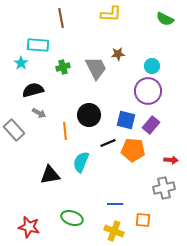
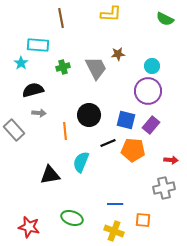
gray arrow: rotated 24 degrees counterclockwise
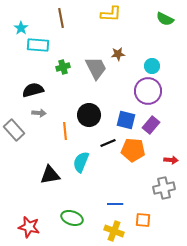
cyan star: moved 35 px up
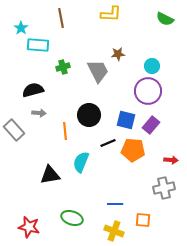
gray trapezoid: moved 2 px right, 3 px down
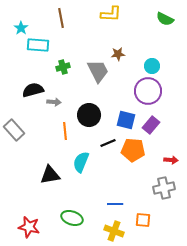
gray arrow: moved 15 px right, 11 px up
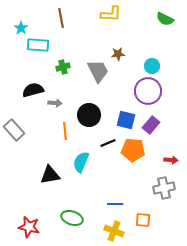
gray arrow: moved 1 px right, 1 px down
